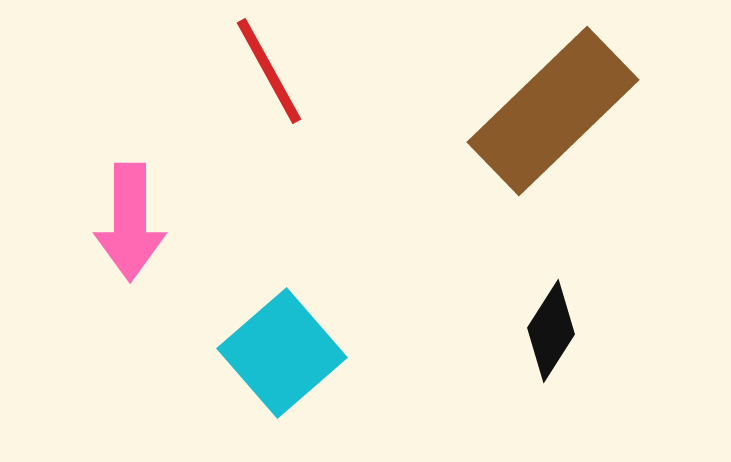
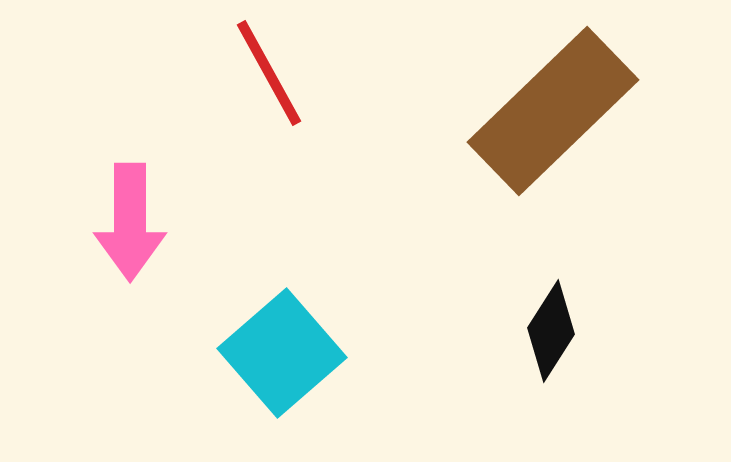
red line: moved 2 px down
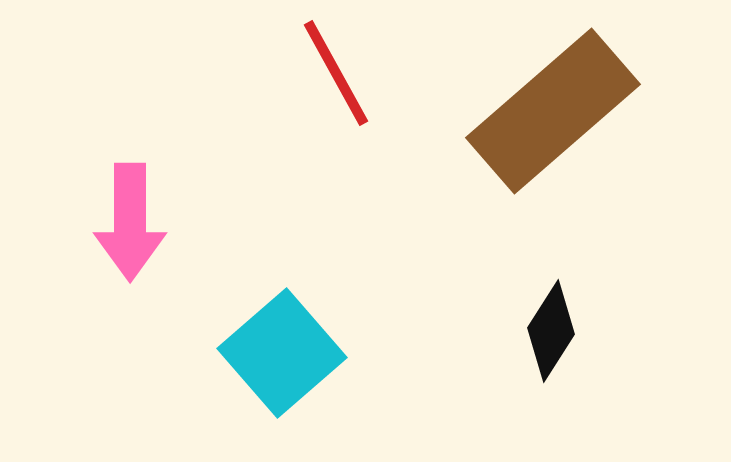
red line: moved 67 px right
brown rectangle: rotated 3 degrees clockwise
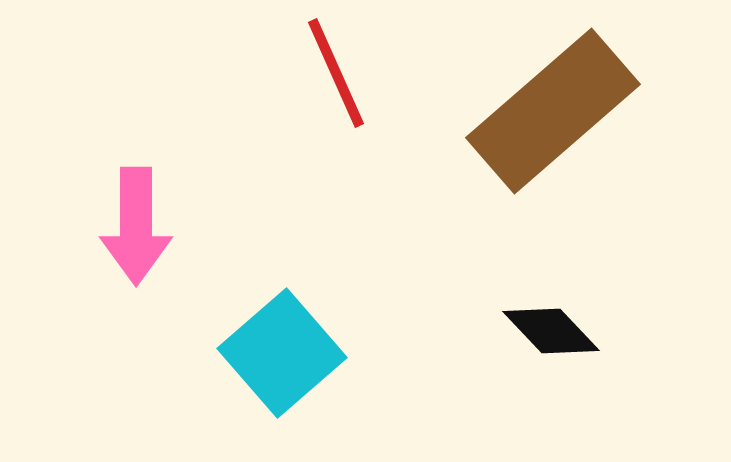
red line: rotated 5 degrees clockwise
pink arrow: moved 6 px right, 4 px down
black diamond: rotated 76 degrees counterclockwise
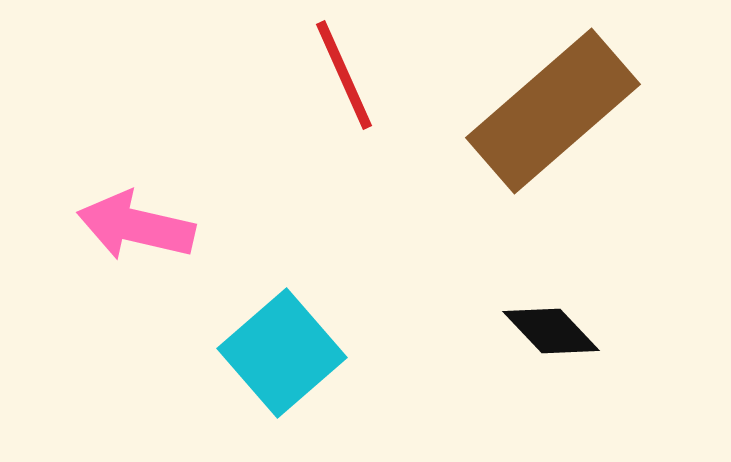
red line: moved 8 px right, 2 px down
pink arrow: rotated 103 degrees clockwise
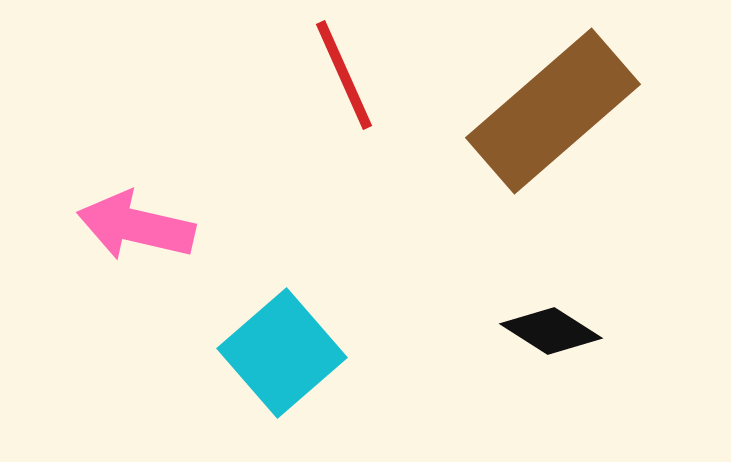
black diamond: rotated 14 degrees counterclockwise
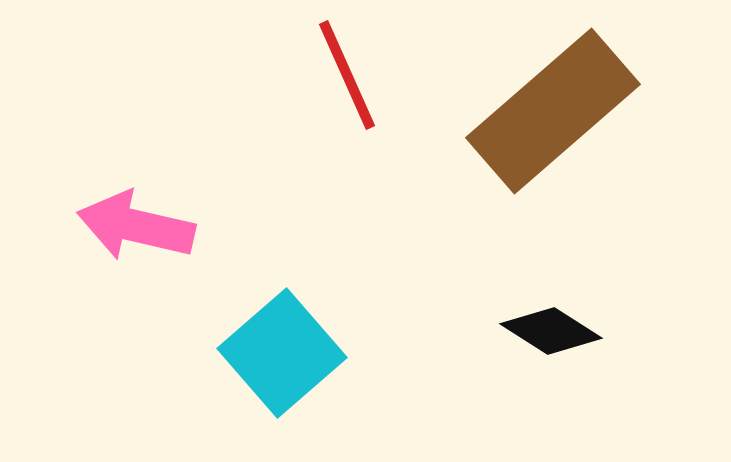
red line: moved 3 px right
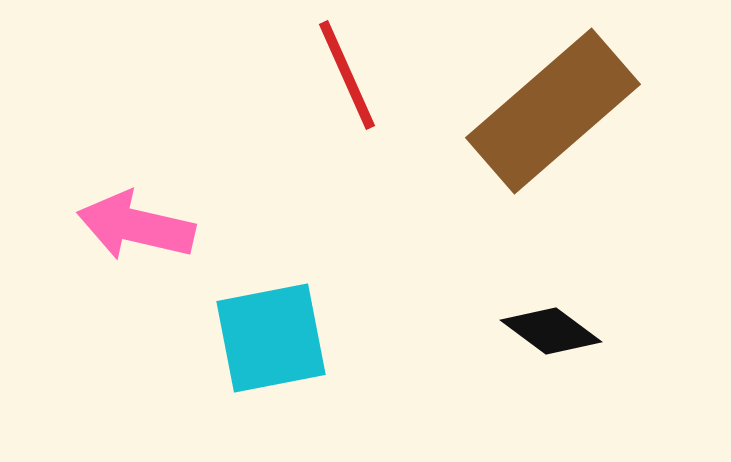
black diamond: rotated 4 degrees clockwise
cyan square: moved 11 px left, 15 px up; rotated 30 degrees clockwise
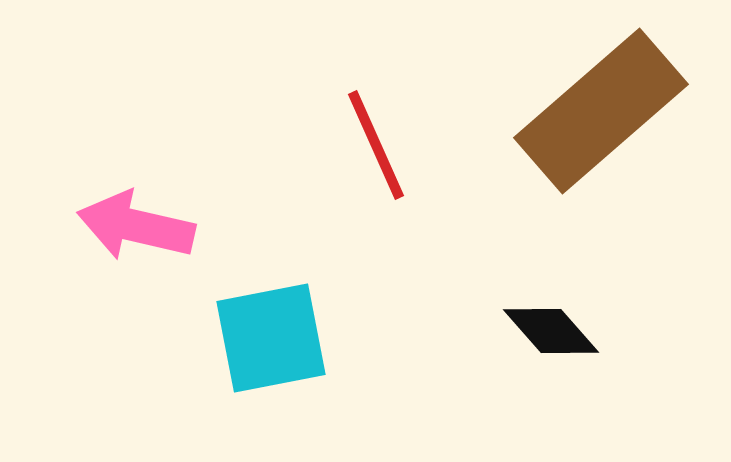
red line: moved 29 px right, 70 px down
brown rectangle: moved 48 px right
black diamond: rotated 12 degrees clockwise
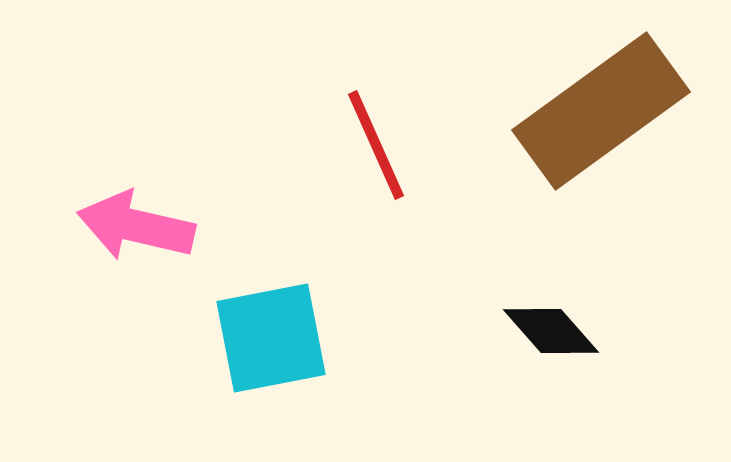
brown rectangle: rotated 5 degrees clockwise
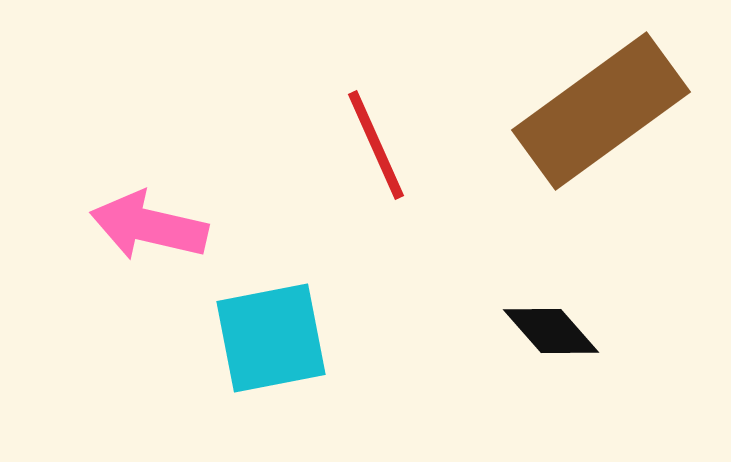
pink arrow: moved 13 px right
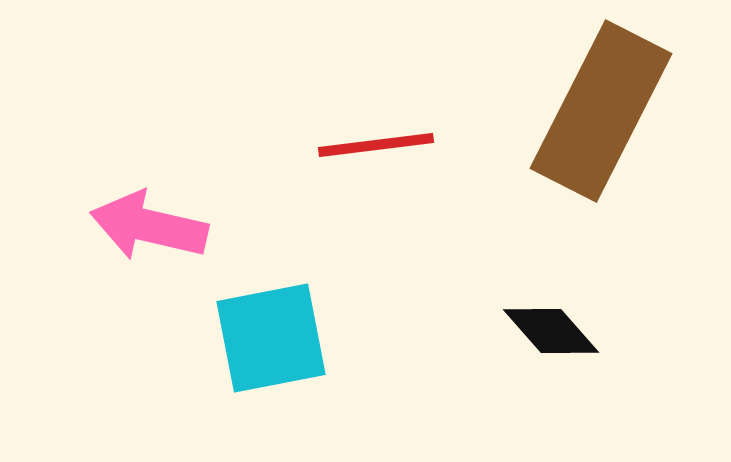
brown rectangle: rotated 27 degrees counterclockwise
red line: rotated 73 degrees counterclockwise
